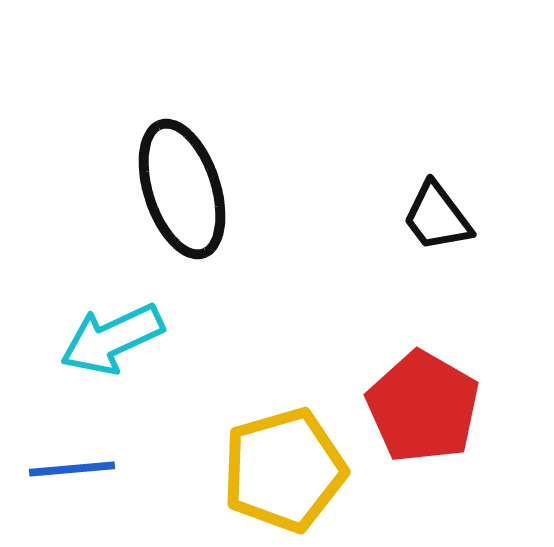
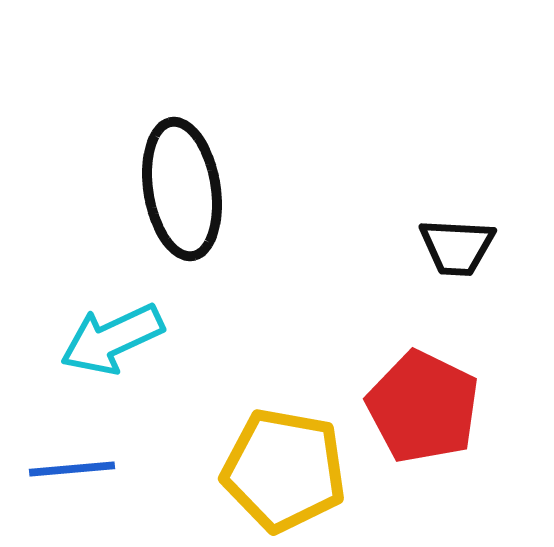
black ellipse: rotated 9 degrees clockwise
black trapezoid: moved 20 px right, 30 px down; rotated 50 degrees counterclockwise
red pentagon: rotated 4 degrees counterclockwise
yellow pentagon: rotated 26 degrees clockwise
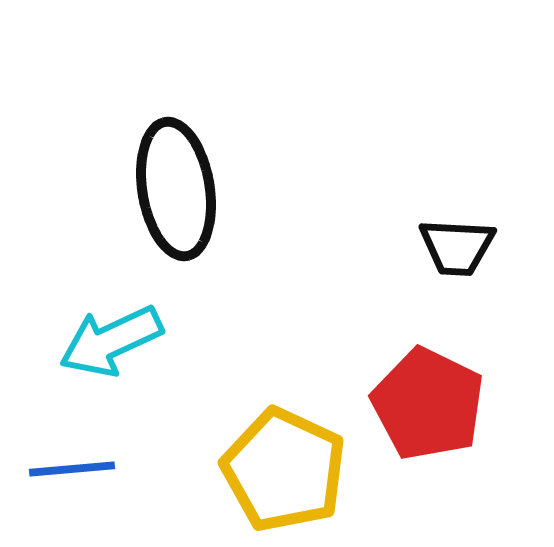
black ellipse: moved 6 px left
cyan arrow: moved 1 px left, 2 px down
red pentagon: moved 5 px right, 3 px up
yellow pentagon: rotated 15 degrees clockwise
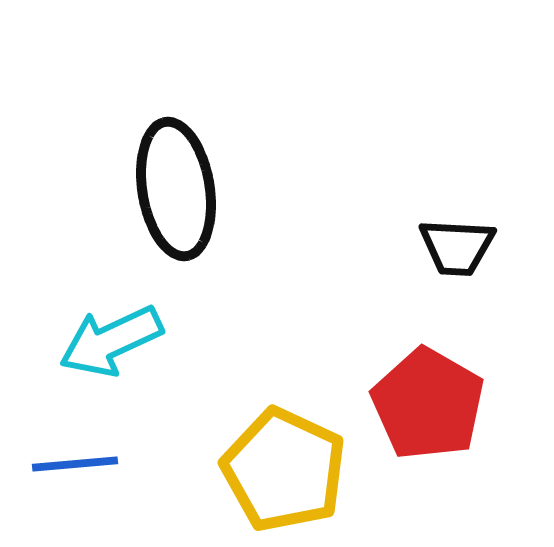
red pentagon: rotated 4 degrees clockwise
blue line: moved 3 px right, 5 px up
